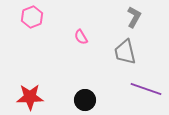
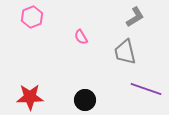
gray L-shape: moved 1 px right; rotated 30 degrees clockwise
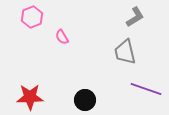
pink semicircle: moved 19 px left
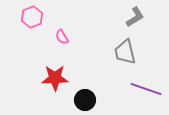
red star: moved 25 px right, 19 px up
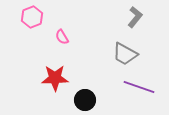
gray L-shape: rotated 20 degrees counterclockwise
gray trapezoid: moved 2 px down; rotated 48 degrees counterclockwise
purple line: moved 7 px left, 2 px up
